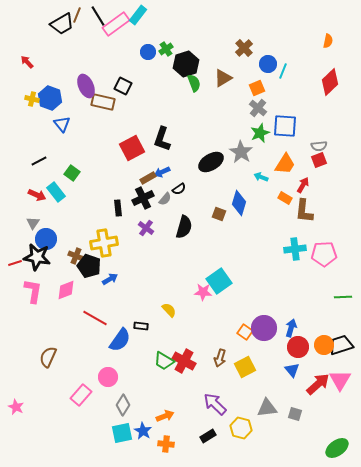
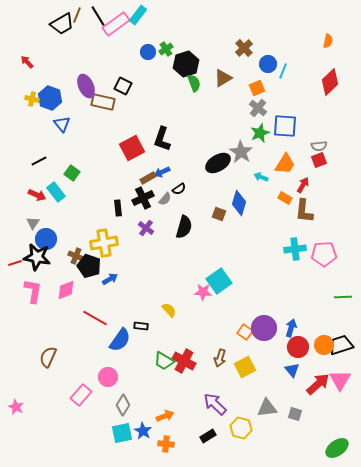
black ellipse at (211, 162): moved 7 px right, 1 px down
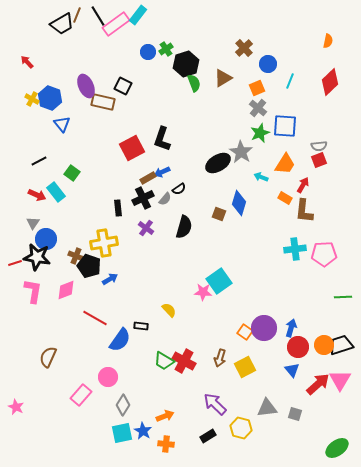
cyan line at (283, 71): moved 7 px right, 10 px down
yellow cross at (32, 99): rotated 16 degrees clockwise
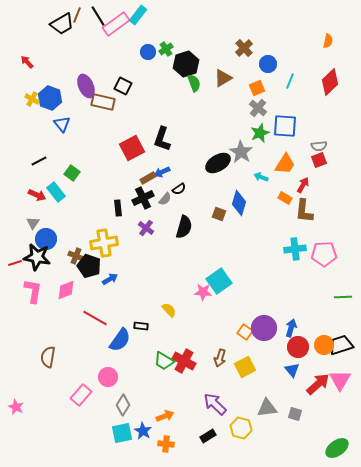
brown semicircle at (48, 357): rotated 15 degrees counterclockwise
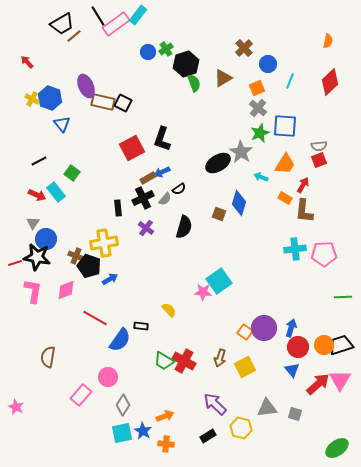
brown line at (77, 15): moved 3 px left, 21 px down; rotated 28 degrees clockwise
black square at (123, 86): moved 17 px down
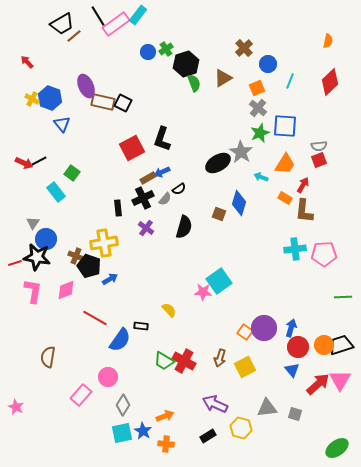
red arrow at (37, 195): moved 13 px left, 32 px up
purple arrow at (215, 404): rotated 20 degrees counterclockwise
